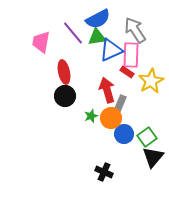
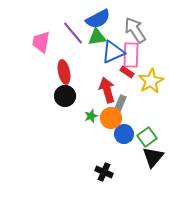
blue triangle: moved 2 px right, 2 px down
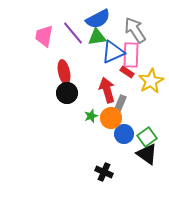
pink trapezoid: moved 3 px right, 6 px up
black circle: moved 2 px right, 3 px up
black triangle: moved 6 px left, 3 px up; rotated 35 degrees counterclockwise
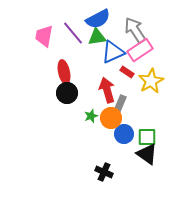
pink rectangle: moved 9 px right, 5 px up; rotated 55 degrees clockwise
green square: rotated 36 degrees clockwise
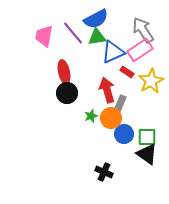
blue semicircle: moved 2 px left
gray arrow: moved 8 px right
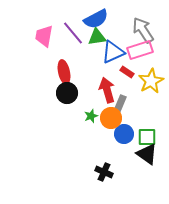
pink rectangle: rotated 15 degrees clockwise
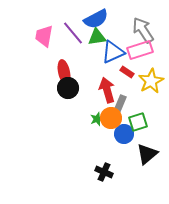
black circle: moved 1 px right, 5 px up
green star: moved 6 px right, 3 px down
green square: moved 9 px left, 15 px up; rotated 18 degrees counterclockwise
black triangle: rotated 45 degrees clockwise
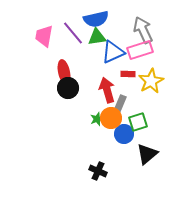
blue semicircle: rotated 15 degrees clockwise
gray arrow: rotated 8 degrees clockwise
red rectangle: moved 1 px right, 2 px down; rotated 32 degrees counterclockwise
black cross: moved 6 px left, 1 px up
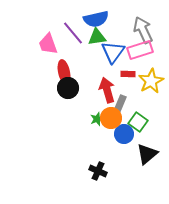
pink trapezoid: moved 4 px right, 8 px down; rotated 30 degrees counterclockwise
blue triangle: rotated 30 degrees counterclockwise
green square: rotated 36 degrees counterclockwise
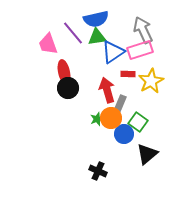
blue triangle: rotated 20 degrees clockwise
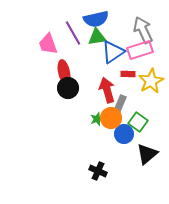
purple line: rotated 10 degrees clockwise
